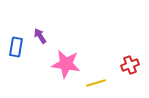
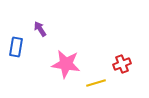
purple arrow: moved 7 px up
red cross: moved 8 px left, 1 px up
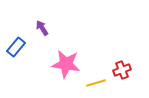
purple arrow: moved 2 px right, 1 px up
blue rectangle: rotated 30 degrees clockwise
red cross: moved 6 px down
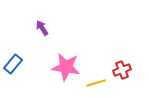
blue rectangle: moved 3 px left, 17 px down
pink star: moved 3 px down
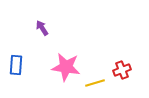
blue rectangle: moved 3 px right, 1 px down; rotated 36 degrees counterclockwise
yellow line: moved 1 px left
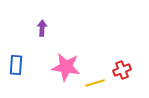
purple arrow: rotated 35 degrees clockwise
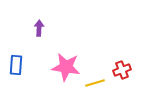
purple arrow: moved 3 px left
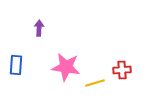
red cross: rotated 18 degrees clockwise
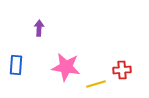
yellow line: moved 1 px right, 1 px down
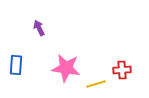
purple arrow: rotated 28 degrees counterclockwise
pink star: moved 1 px down
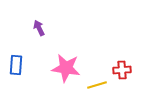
yellow line: moved 1 px right, 1 px down
